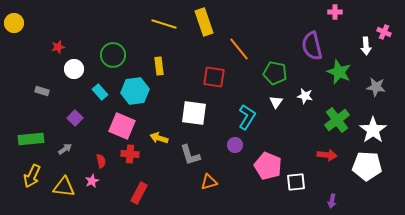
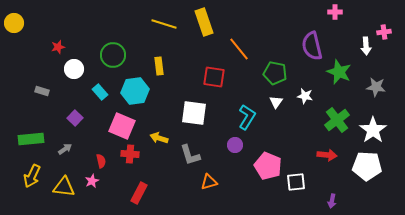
pink cross at (384, 32): rotated 32 degrees counterclockwise
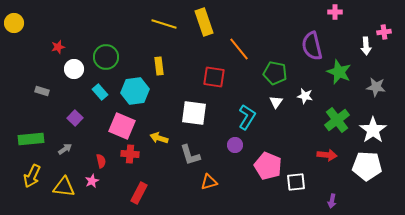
green circle at (113, 55): moved 7 px left, 2 px down
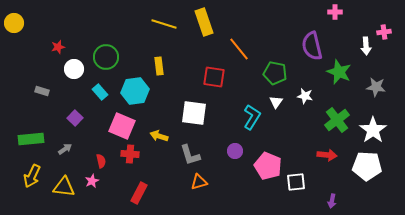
cyan L-shape at (247, 117): moved 5 px right
yellow arrow at (159, 138): moved 2 px up
purple circle at (235, 145): moved 6 px down
orange triangle at (209, 182): moved 10 px left
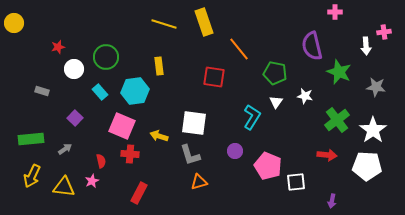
white square at (194, 113): moved 10 px down
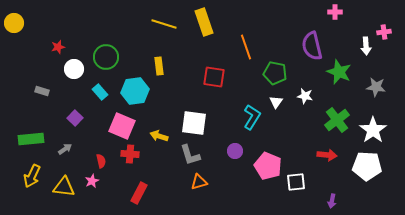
orange line at (239, 49): moved 7 px right, 2 px up; rotated 20 degrees clockwise
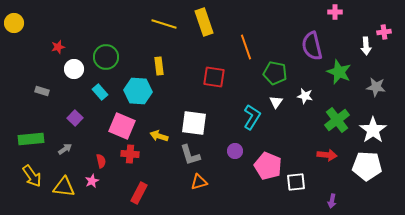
cyan hexagon at (135, 91): moved 3 px right; rotated 12 degrees clockwise
yellow arrow at (32, 176): rotated 60 degrees counterclockwise
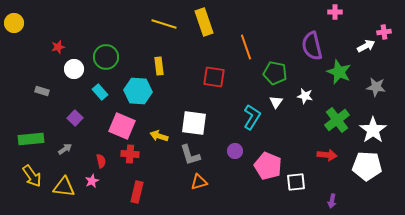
white arrow at (366, 46): rotated 114 degrees counterclockwise
red rectangle at (139, 193): moved 2 px left, 1 px up; rotated 15 degrees counterclockwise
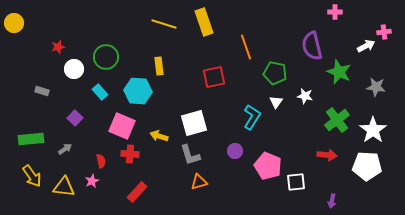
red square at (214, 77): rotated 20 degrees counterclockwise
white square at (194, 123): rotated 24 degrees counterclockwise
red rectangle at (137, 192): rotated 30 degrees clockwise
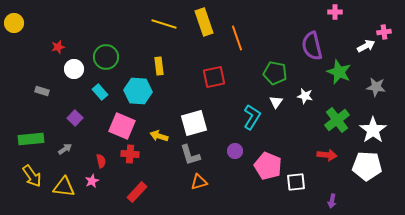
orange line at (246, 47): moved 9 px left, 9 px up
